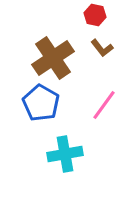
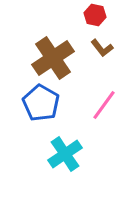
cyan cross: rotated 24 degrees counterclockwise
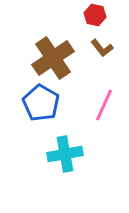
pink line: rotated 12 degrees counterclockwise
cyan cross: rotated 24 degrees clockwise
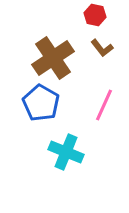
cyan cross: moved 1 px right, 2 px up; rotated 32 degrees clockwise
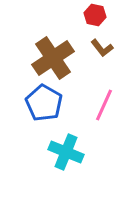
blue pentagon: moved 3 px right
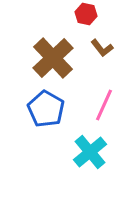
red hexagon: moved 9 px left, 1 px up
brown cross: rotated 9 degrees counterclockwise
blue pentagon: moved 2 px right, 6 px down
cyan cross: moved 24 px right; rotated 28 degrees clockwise
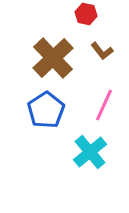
brown L-shape: moved 3 px down
blue pentagon: moved 1 px down; rotated 9 degrees clockwise
